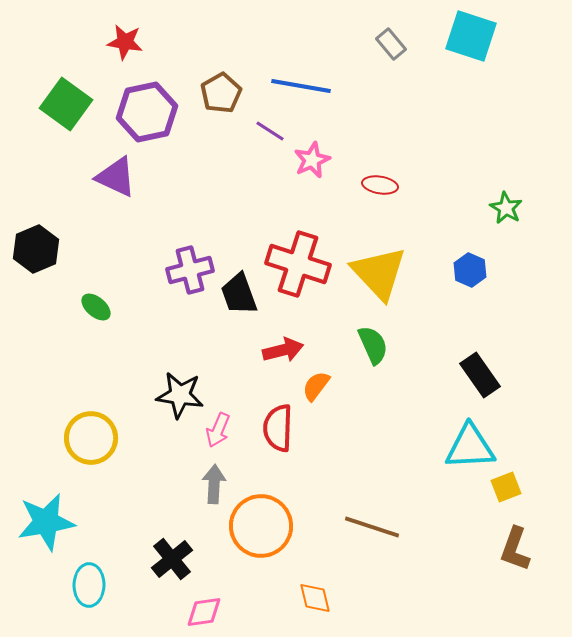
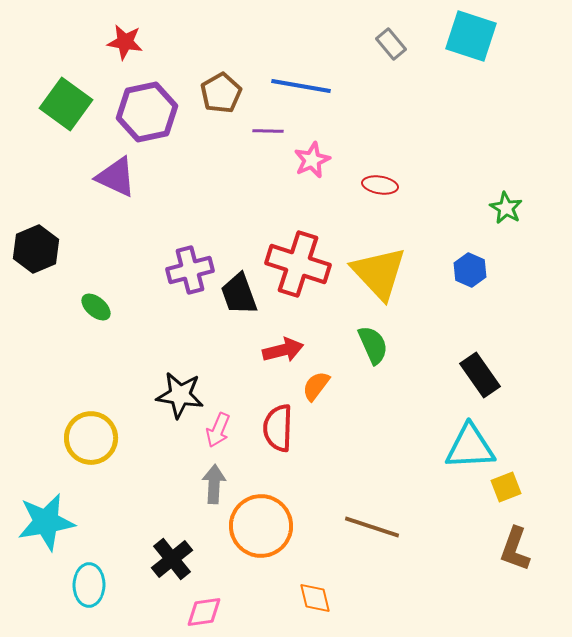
purple line: moved 2 px left; rotated 32 degrees counterclockwise
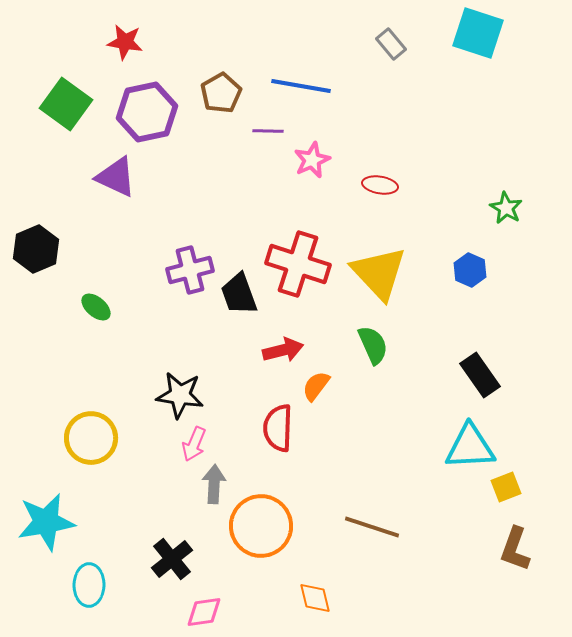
cyan square: moved 7 px right, 3 px up
pink arrow: moved 24 px left, 14 px down
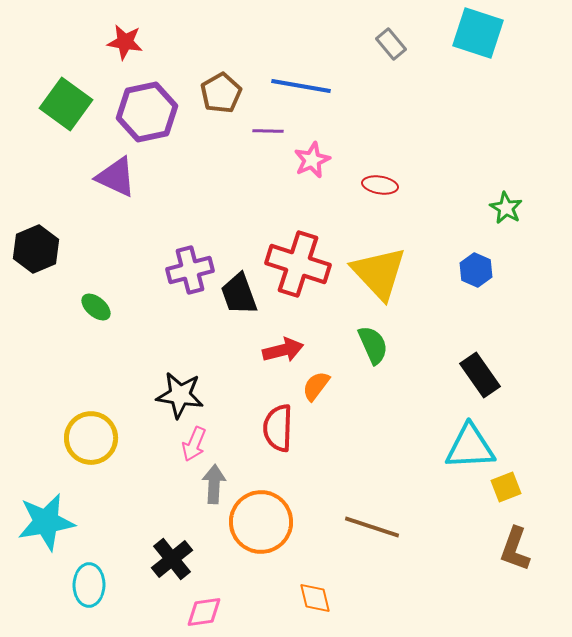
blue hexagon: moved 6 px right
orange circle: moved 4 px up
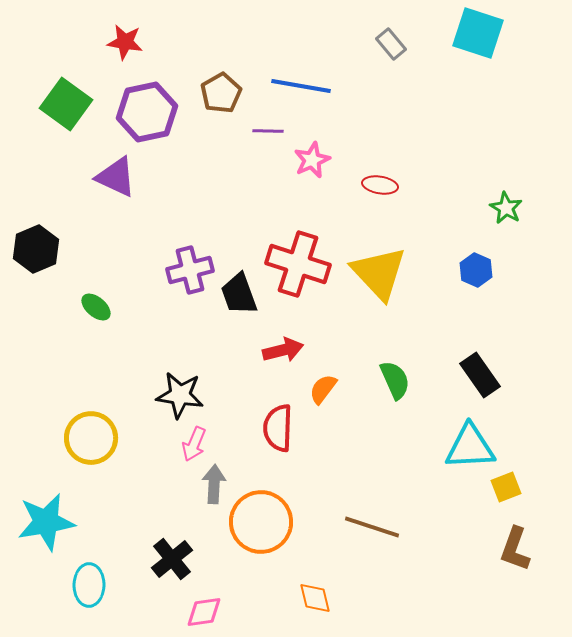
green semicircle: moved 22 px right, 35 px down
orange semicircle: moved 7 px right, 3 px down
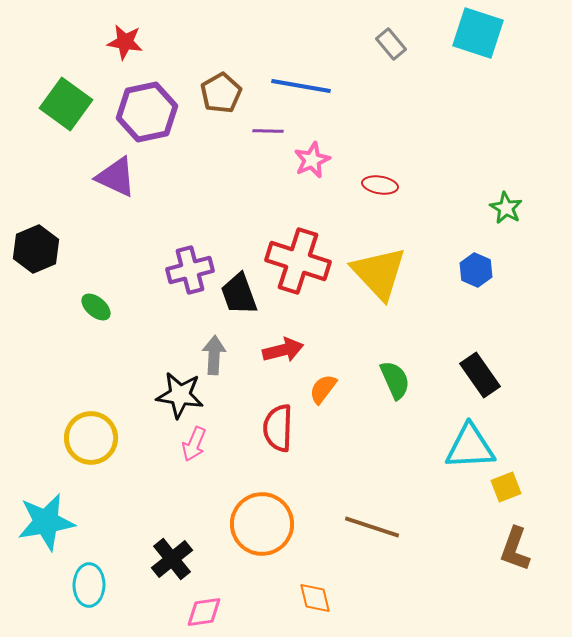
red cross: moved 3 px up
gray arrow: moved 129 px up
orange circle: moved 1 px right, 2 px down
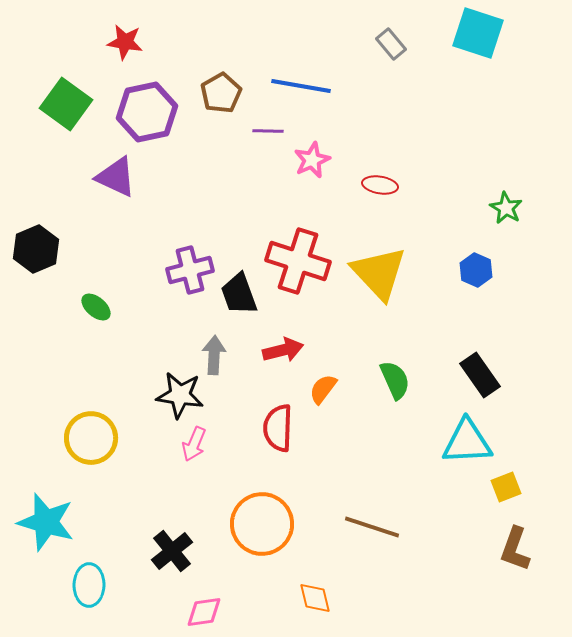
cyan triangle: moved 3 px left, 5 px up
cyan star: rotated 26 degrees clockwise
black cross: moved 8 px up
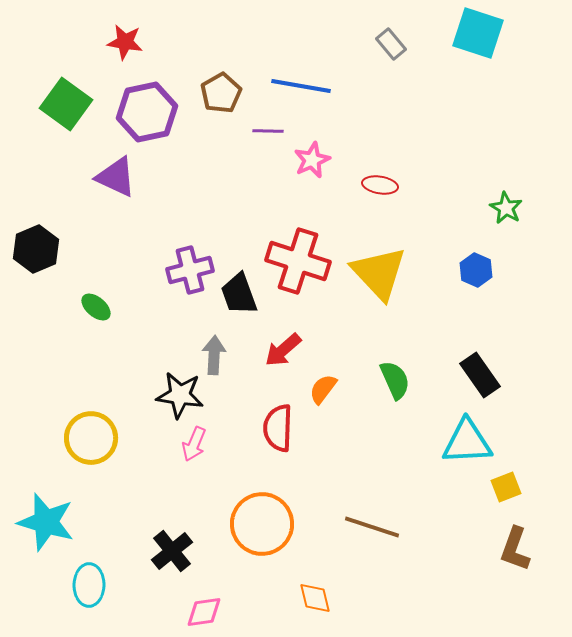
red arrow: rotated 153 degrees clockwise
